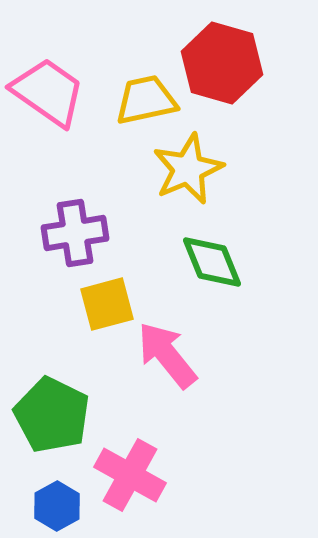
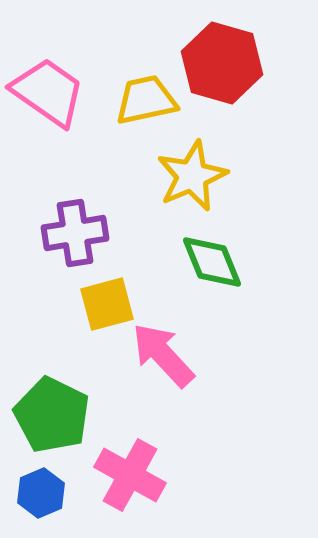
yellow star: moved 4 px right, 7 px down
pink arrow: moved 4 px left; rotated 4 degrees counterclockwise
blue hexagon: moved 16 px left, 13 px up; rotated 6 degrees clockwise
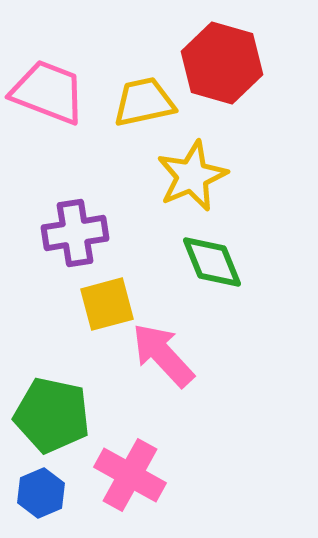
pink trapezoid: rotated 14 degrees counterclockwise
yellow trapezoid: moved 2 px left, 2 px down
green pentagon: rotated 14 degrees counterclockwise
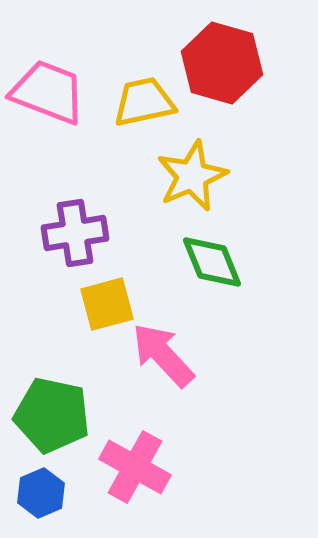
pink cross: moved 5 px right, 8 px up
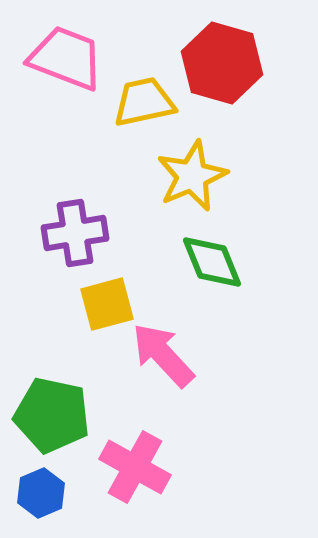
pink trapezoid: moved 18 px right, 34 px up
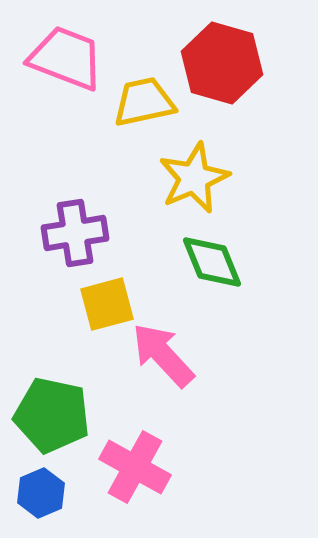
yellow star: moved 2 px right, 2 px down
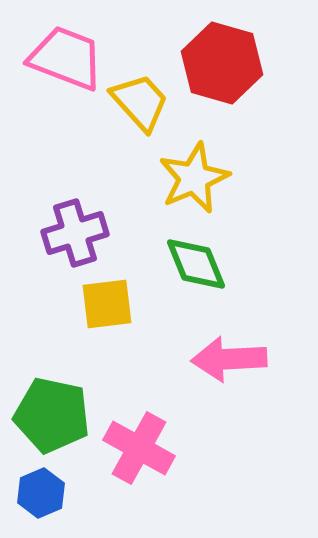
yellow trapezoid: moved 4 px left; rotated 60 degrees clockwise
purple cross: rotated 8 degrees counterclockwise
green diamond: moved 16 px left, 2 px down
yellow square: rotated 8 degrees clockwise
pink arrow: moved 66 px right, 4 px down; rotated 50 degrees counterclockwise
pink cross: moved 4 px right, 19 px up
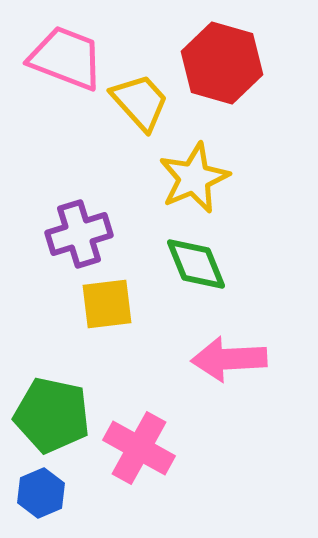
purple cross: moved 4 px right, 1 px down
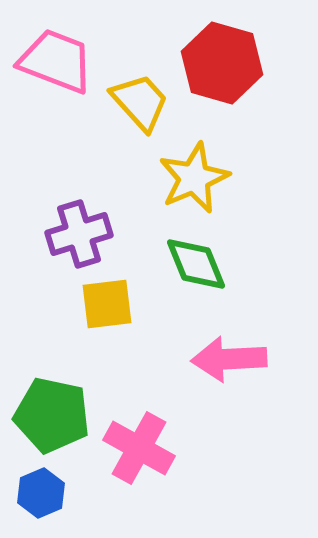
pink trapezoid: moved 10 px left, 3 px down
